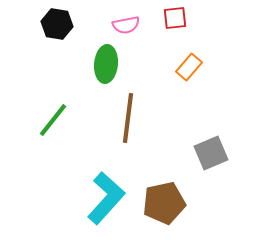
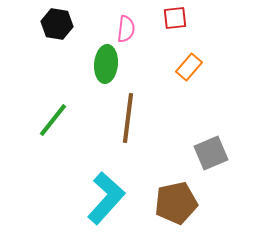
pink semicircle: moved 4 px down; rotated 72 degrees counterclockwise
brown pentagon: moved 12 px right
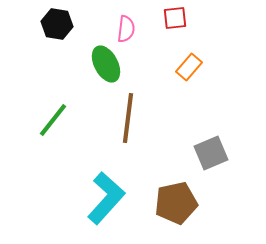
green ellipse: rotated 33 degrees counterclockwise
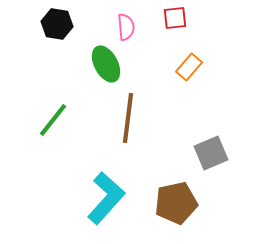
pink semicircle: moved 2 px up; rotated 12 degrees counterclockwise
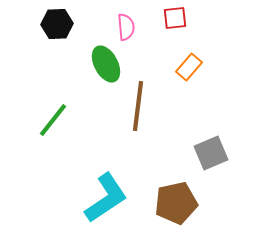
black hexagon: rotated 12 degrees counterclockwise
brown line: moved 10 px right, 12 px up
cyan L-shape: rotated 14 degrees clockwise
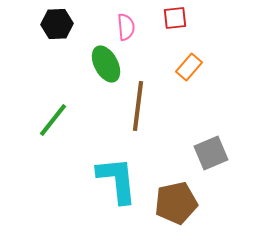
cyan L-shape: moved 11 px right, 18 px up; rotated 62 degrees counterclockwise
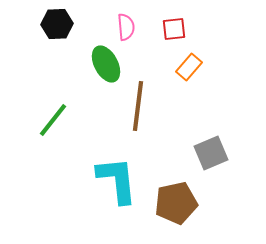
red square: moved 1 px left, 11 px down
